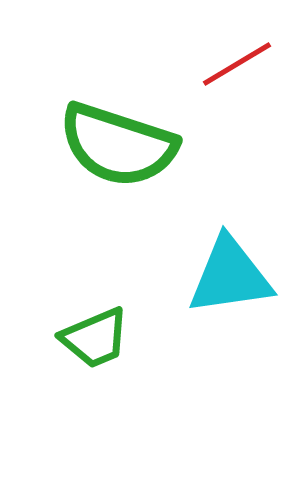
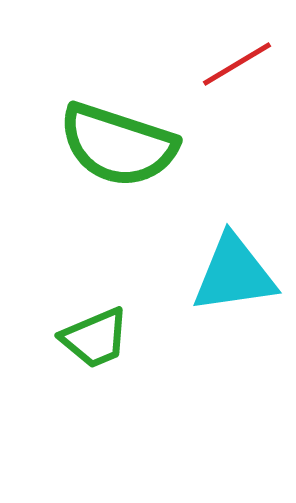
cyan triangle: moved 4 px right, 2 px up
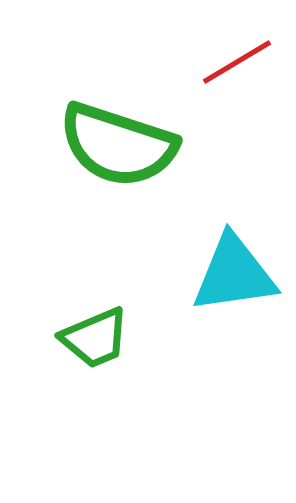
red line: moved 2 px up
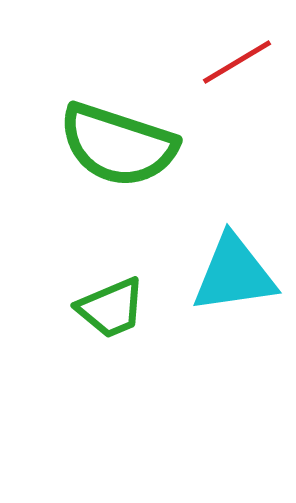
green trapezoid: moved 16 px right, 30 px up
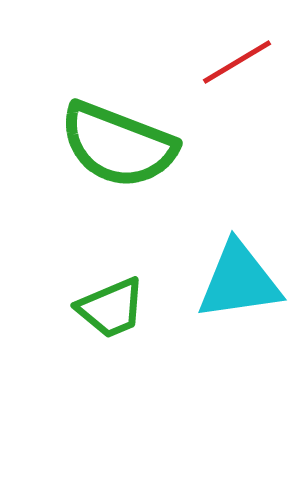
green semicircle: rotated 3 degrees clockwise
cyan triangle: moved 5 px right, 7 px down
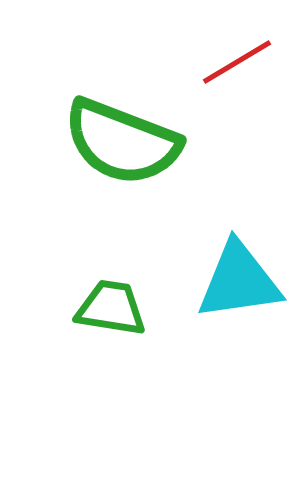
green semicircle: moved 4 px right, 3 px up
green trapezoid: rotated 148 degrees counterclockwise
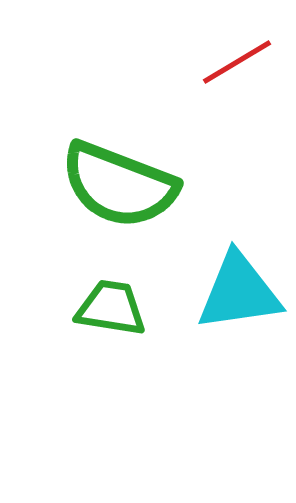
green semicircle: moved 3 px left, 43 px down
cyan triangle: moved 11 px down
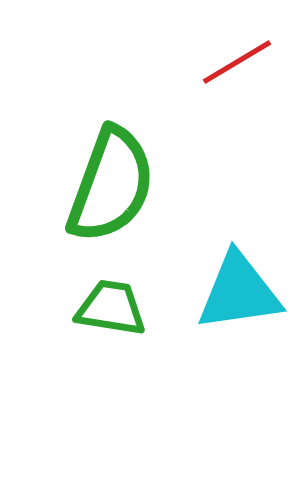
green semicircle: moved 8 px left; rotated 91 degrees counterclockwise
